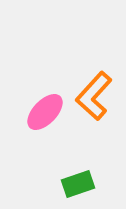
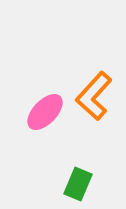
green rectangle: rotated 48 degrees counterclockwise
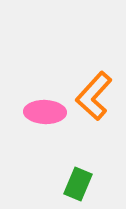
pink ellipse: rotated 48 degrees clockwise
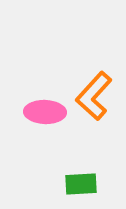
green rectangle: moved 3 px right; rotated 64 degrees clockwise
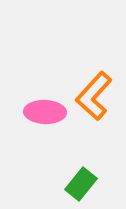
green rectangle: rotated 48 degrees counterclockwise
